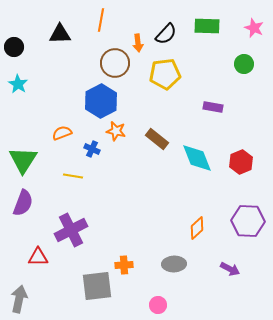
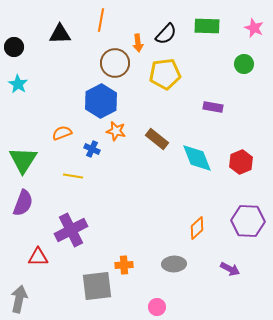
pink circle: moved 1 px left, 2 px down
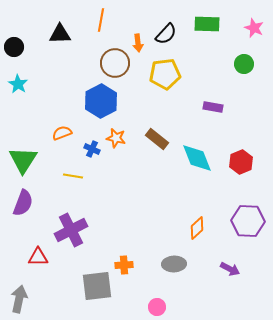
green rectangle: moved 2 px up
orange star: moved 7 px down
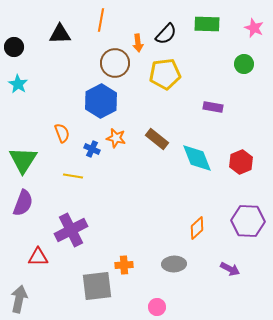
orange semicircle: rotated 90 degrees clockwise
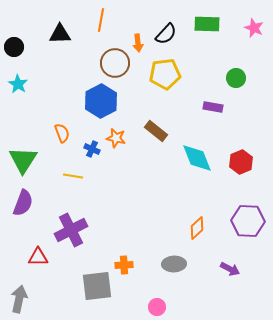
green circle: moved 8 px left, 14 px down
brown rectangle: moved 1 px left, 8 px up
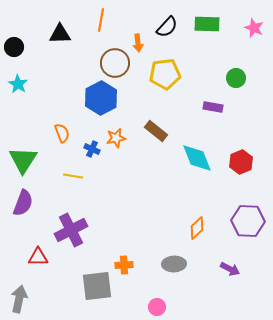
black semicircle: moved 1 px right, 7 px up
blue hexagon: moved 3 px up
orange star: rotated 24 degrees counterclockwise
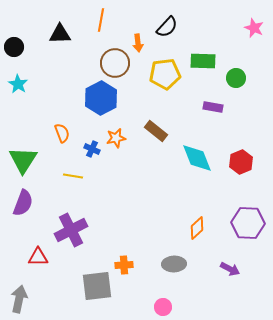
green rectangle: moved 4 px left, 37 px down
purple hexagon: moved 2 px down
pink circle: moved 6 px right
